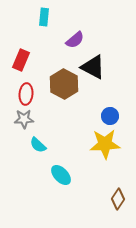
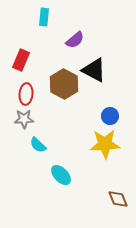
black triangle: moved 1 px right, 3 px down
brown diamond: rotated 55 degrees counterclockwise
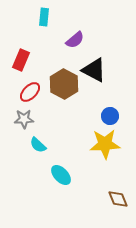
red ellipse: moved 4 px right, 2 px up; rotated 40 degrees clockwise
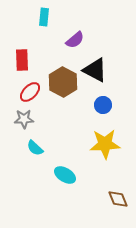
red rectangle: moved 1 px right; rotated 25 degrees counterclockwise
black triangle: moved 1 px right
brown hexagon: moved 1 px left, 2 px up
blue circle: moved 7 px left, 11 px up
cyan semicircle: moved 3 px left, 3 px down
cyan ellipse: moved 4 px right; rotated 15 degrees counterclockwise
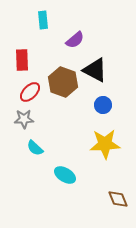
cyan rectangle: moved 1 px left, 3 px down; rotated 12 degrees counterclockwise
brown hexagon: rotated 8 degrees counterclockwise
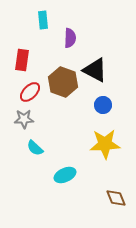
purple semicircle: moved 5 px left, 2 px up; rotated 48 degrees counterclockwise
red rectangle: rotated 10 degrees clockwise
cyan ellipse: rotated 55 degrees counterclockwise
brown diamond: moved 2 px left, 1 px up
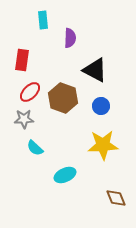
brown hexagon: moved 16 px down
blue circle: moved 2 px left, 1 px down
yellow star: moved 2 px left, 1 px down
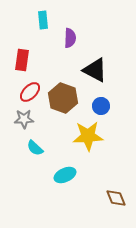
yellow star: moved 15 px left, 9 px up
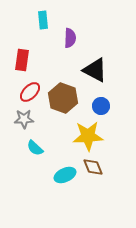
brown diamond: moved 23 px left, 31 px up
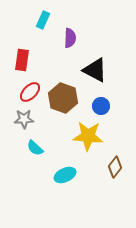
cyan rectangle: rotated 30 degrees clockwise
yellow star: rotated 8 degrees clockwise
brown diamond: moved 22 px right; rotated 60 degrees clockwise
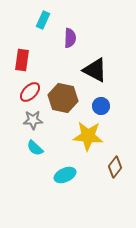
brown hexagon: rotated 8 degrees counterclockwise
gray star: moved 9 px right, 1 px down
